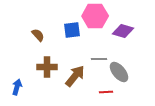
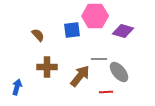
brown arrow: moved 5 px right
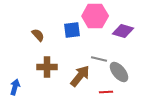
gray line: rotated 14 degrees clockwise
blue arrow: moved 2 px left
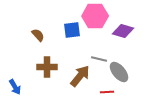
blue arrow: rotated 133 degrees clockwise
red line: moved 1 px right
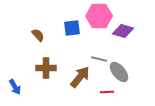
pink hexagon: moved 4 px right
blue square: moved 2 px up
brown cross: moved 1 px left, 1 px down
brown arrow: moved 1 px down
